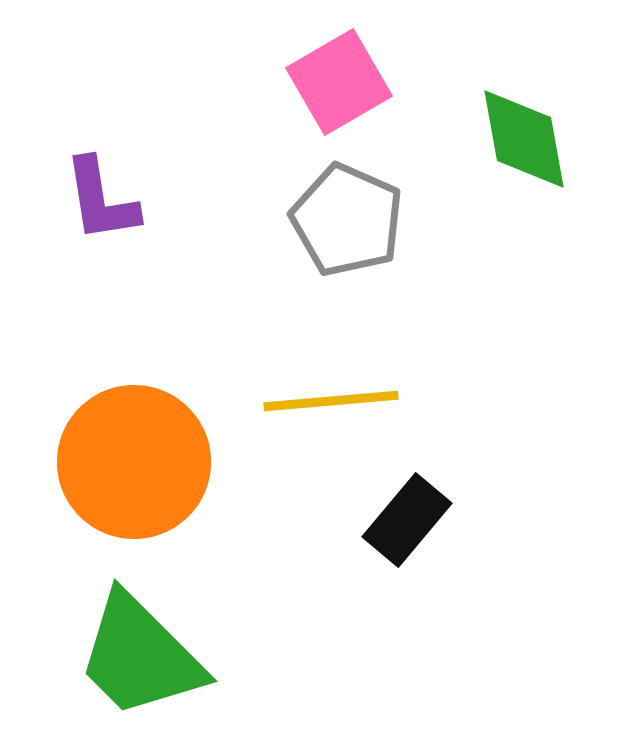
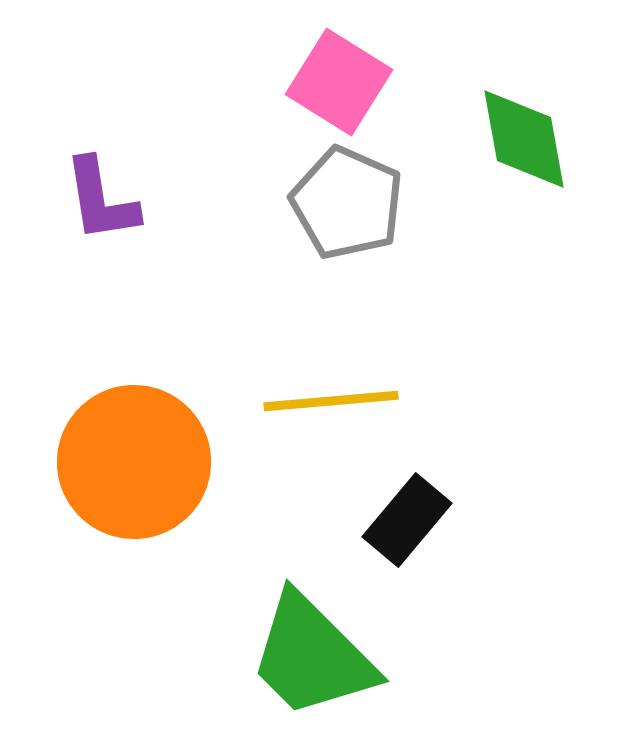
pink square: rotated 28 degrees counterclockwise
gray pentagon: moved 17 px up
green trapezoid: moved 172 px right
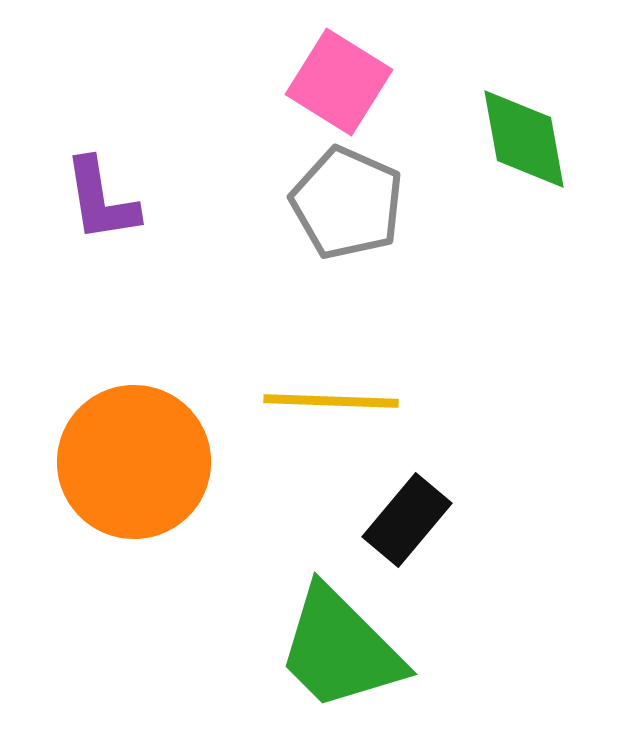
yellow line: rotated 7 degrees clockwise
green trapezoid: moved 28 px right, 7 px up
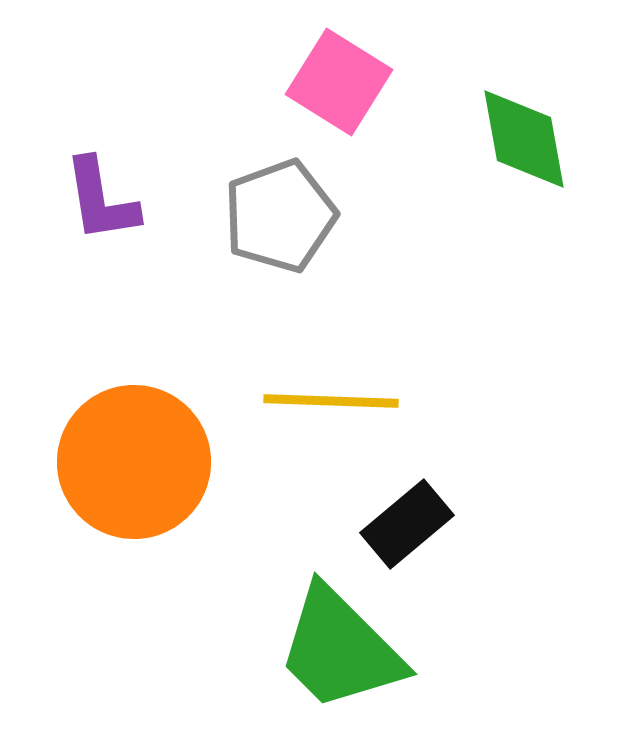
gray pentagon: moved 67 px left, 13 px down; rotated 28 degrees clockwise
black rectangle: moved 4 px down; rotated 10 degrees clockwise
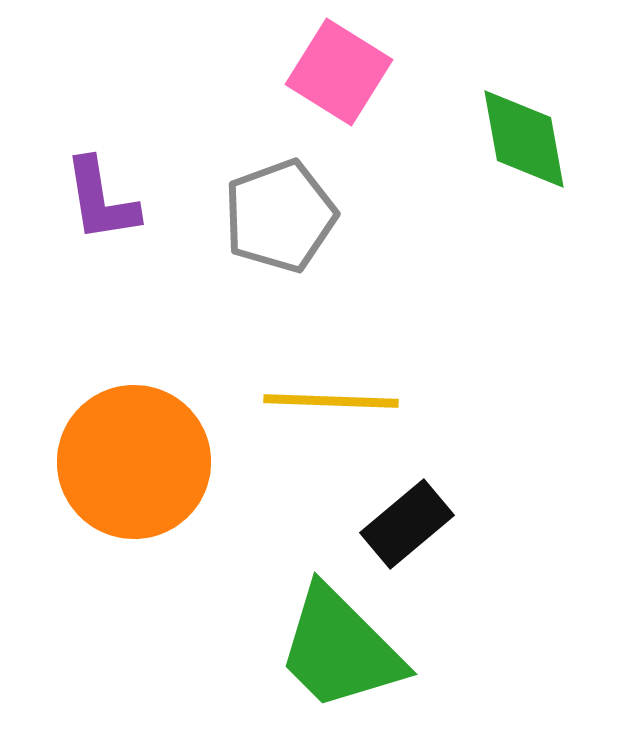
pink square: moved 10 px up
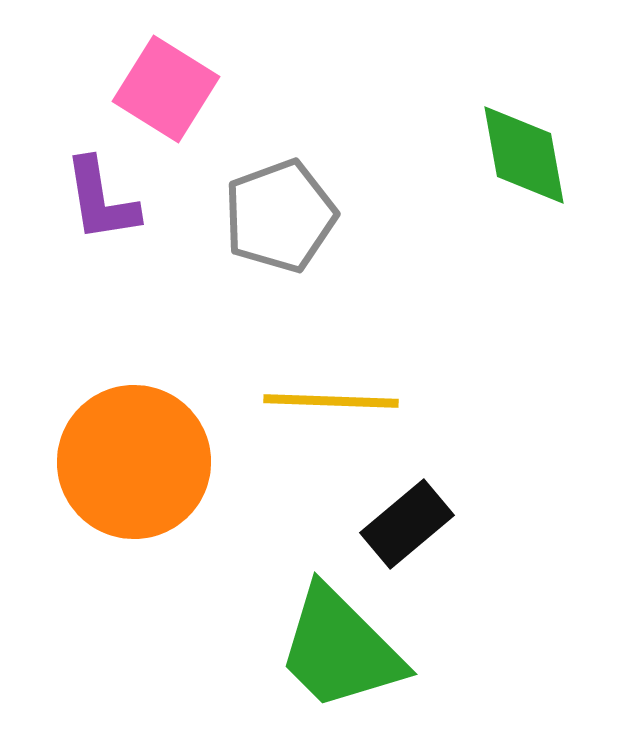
pink square: moved 173 px left, 17 px down
green diamond: moved 16 px down
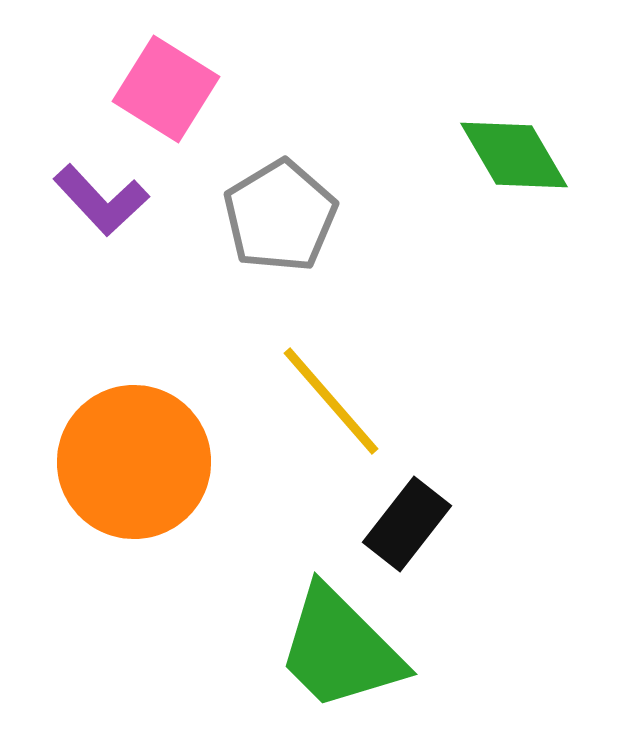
green diamond: moved 10 px left; rotated 20 degrees counterclockwise
purple L-shape: rotated 34 degrees counterclockwise
gray pentagon: rotated 11 degrees counterclockwise
yellow line: rotated 47 degrees clockwise
black rectangle: rotated 12 degrees counterclockwise
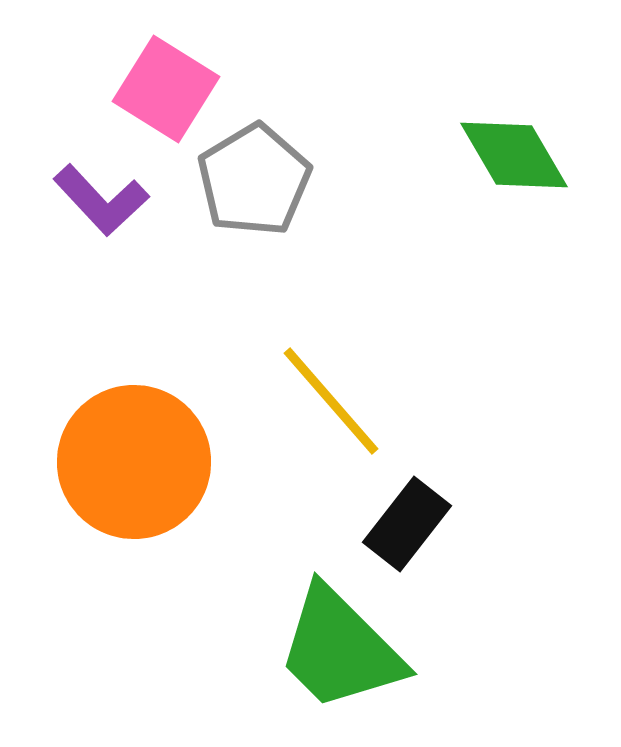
gray pentagon: moved 26 px left, 36 px up
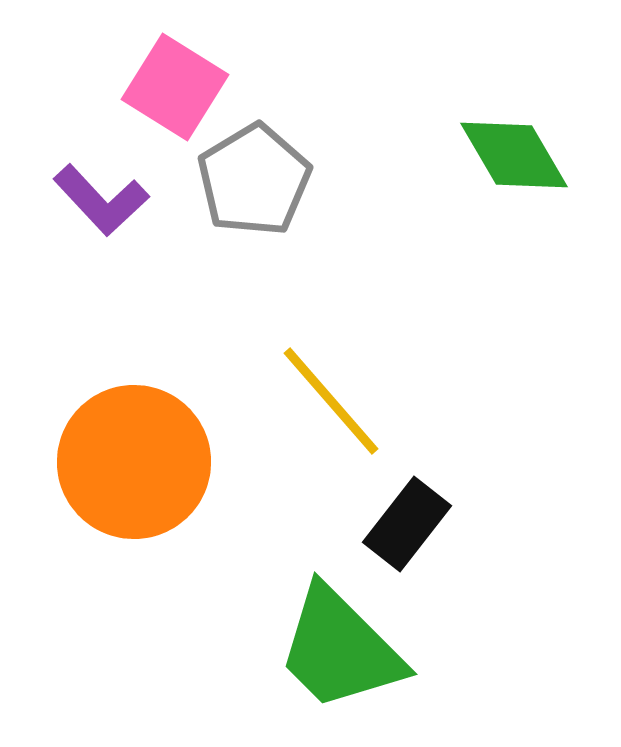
pink square: moved 9 px right, 2 px up
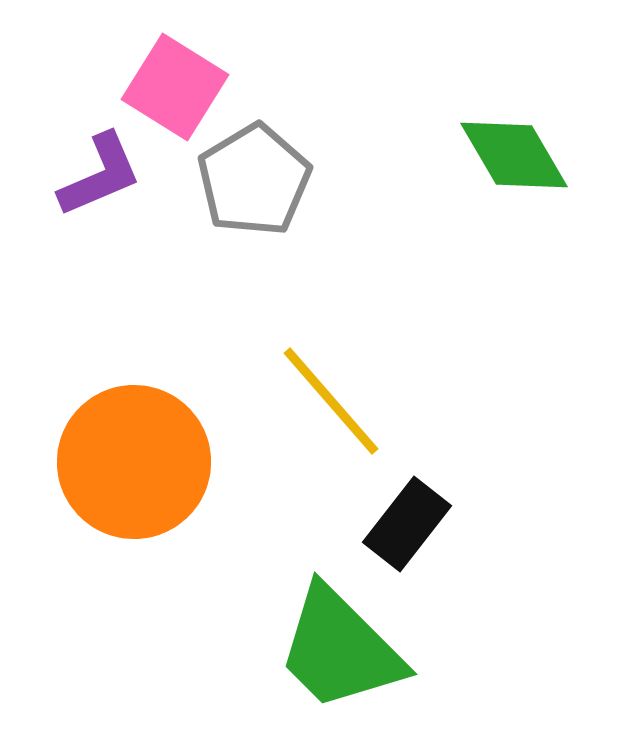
purple L-shape: moved 1 px left, 25 px up; rotated 70 degrees counterclockwise
